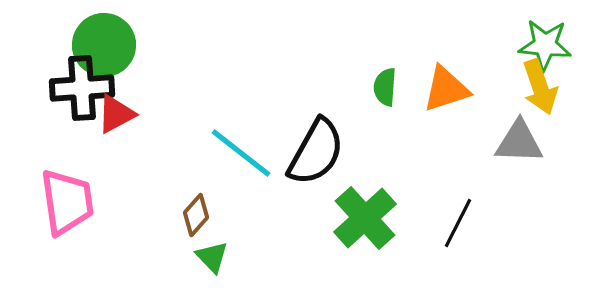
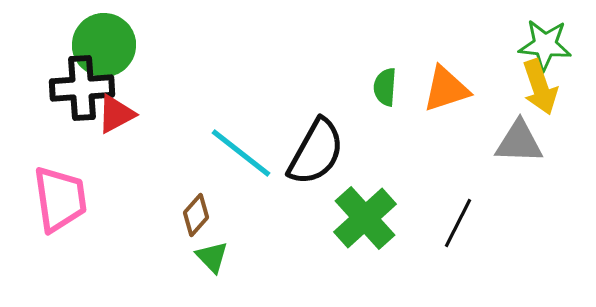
pink trapezoid: moved 7 px left, 3 px up
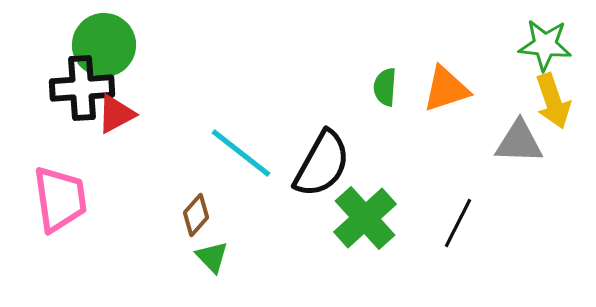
yellow arrow: moved 13 px right, 14 px down
black semicircle: moved 6 px right, 12 px down
